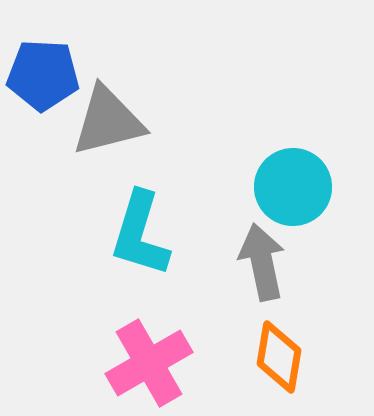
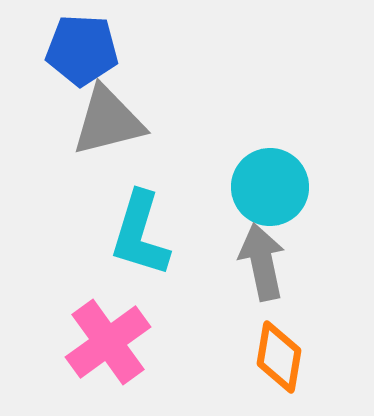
blue pentagon: moved 39 px right, 25 px up
cyan circle: moved 23 px left
pink cross: moved 41 px left, 21 px up; rotated 6 degrees counterclockwise
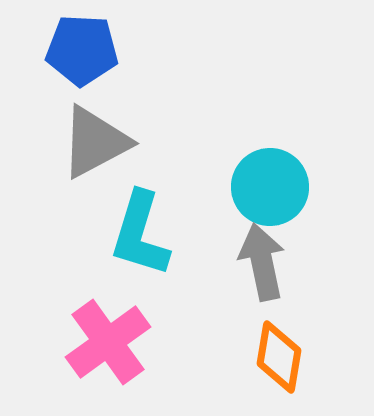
gray triangle: moved 13 px left, 21 px down; rotated 14 degrees counterclockwise
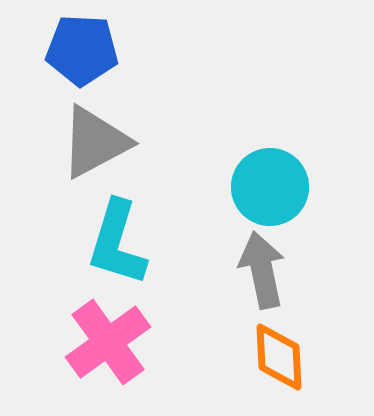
cyan L-shape: moved 23 px left, 9 px down
gray arrow: moved 8 px down
orange diamond: rotated 12 degrees counterclockwise
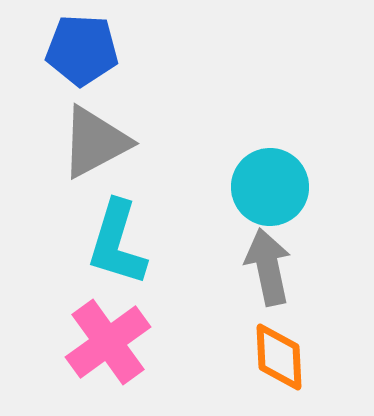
gray arrow: moved 6 px right, 3 px up
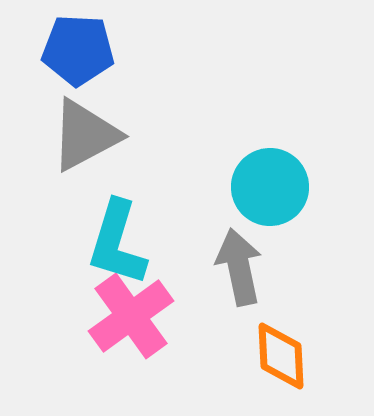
blue pentagon: moved 4 px left
gray triangle: moved 10 px left, 7 px up
gray arrow: moved 29 px left
pink cross: moved 23 px right, 26 px up
orange diamond: moved 2 px right, 1 px up
